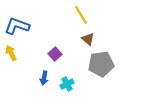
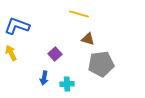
yellow line: moved 2 px left, 1 px up; rotated 42 degrees counterclockwise
brown triangle: rotated 24 degrees counterclockwise
cyan cross: rotated 24 degrees clockwise
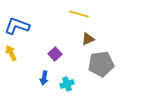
brown triangle: rotated 40 degrees counterclockwise
cyan cross: rotated 16 degrees counterclockwise
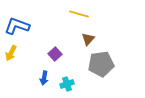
brown triangle: rotated 24 degrees counterclockwise
yellow arrow: rotated 126 degrees counterclockwise
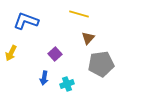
blue L-shape: moved 9 px right, 5 px up
brown triangle: moved 1 px up
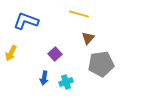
cyan cross: moved 1 px left, 2 px up
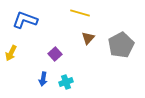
yellow line: moved 1 px right, 1 px up
blue L-shape: moved 1 px left, 1 px up
gray pentagon: moved 20 px right, 19 px up; rotated 20 degrees counterclockwise
blue arrow: moved 1 px left, 1 px down
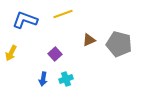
yellow line: moved 17 px left, 1 px down; rotated 36 degrees counterclockwise
brown triangle: moved 1 px right, 2 px down; rotated 24 degrees clockwise
gray pentagon: moved 2 px left, 1 px up; rotated 30 degrees counterclockwise
cyan cross: moved 3 px up
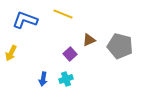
yellow line: rotated 42 degrees clockwise
gray pentagon: moved 1 px right, 2 px down
purple square: moved 15 px right
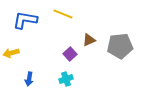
blue L-shape: rotated 10 degrees counterclockwise
gray pentagon: rotated 20 degrees counterclockwise
yellow arrow: rotated 49 degrees clockwise
blue arrow: moved 14 px left
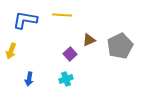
yellow line: moved 1 px left, 1 px down; rotated 18 degrees counterclockwise
gray pentagon: rotated 20 degrees counterclockwise
yellow arrow: moved 2 px up; rotated 56 degrees counterclockwise
